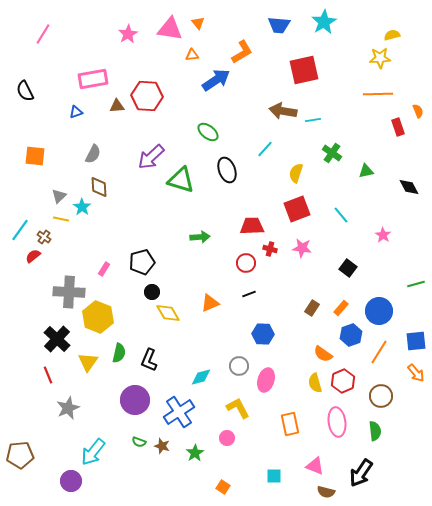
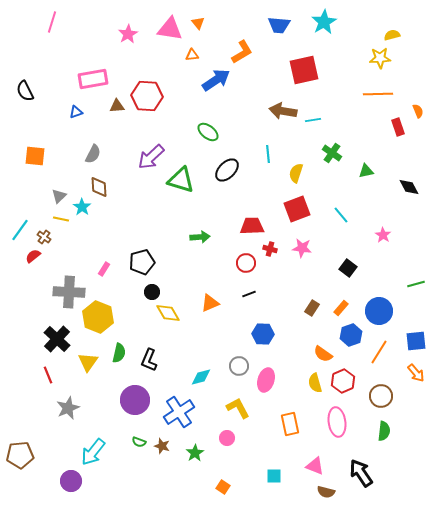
pink line at (43, 34): moved 9 px right, 12 px up; rotated 15 degrees counterclockwise
cyan line at (265, 149): moved 3 px right, 5 px down; rotated 48 degrees counterclockwise
black ellipse at (227, 170): rotated 65 degrees clockwise
green semicircle at (375, 431): moved 9 px right; rotated 12 degrees clockwise
black arrow at (361, 473): rotated 112 degrees clockwise
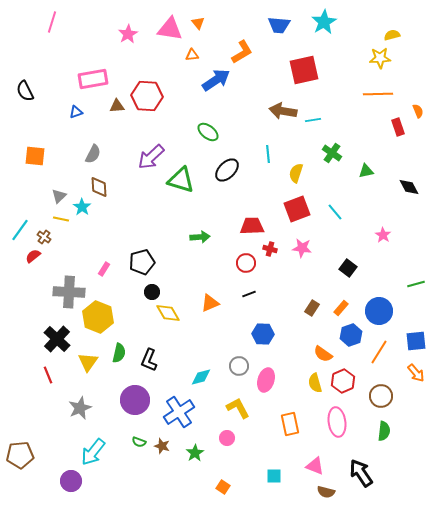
cyan line at (341, 215): moved 6 px left, 3 px up
gray star at (68, 408): moved 12 px right
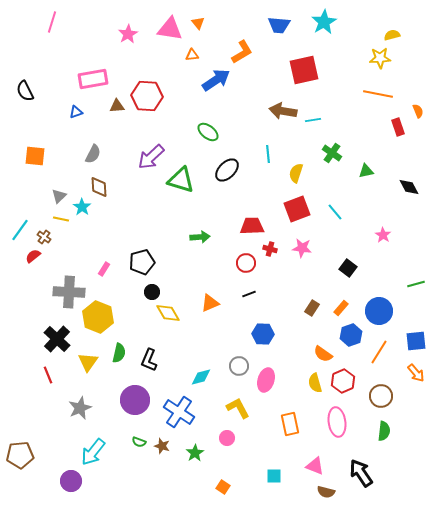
orange line at (378, 94): rotated 12 degrees clockwise
blue cross at (179, 412): rotated 24 degrees counterclockwise
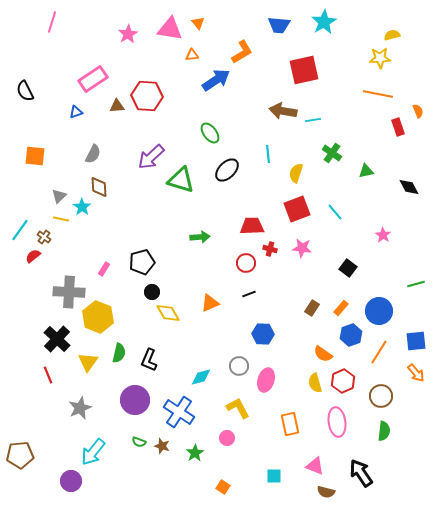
pink rectangle at (93, 79): rotated 24 degrees counterclockwise
green ellipse at (208, 132): moved 2 px right, 1 px down; rotated 15 degrees clockwise
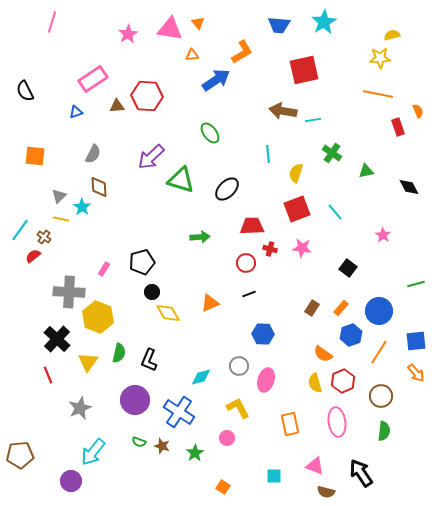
black ellipse at (227, 170): moved 19 px down
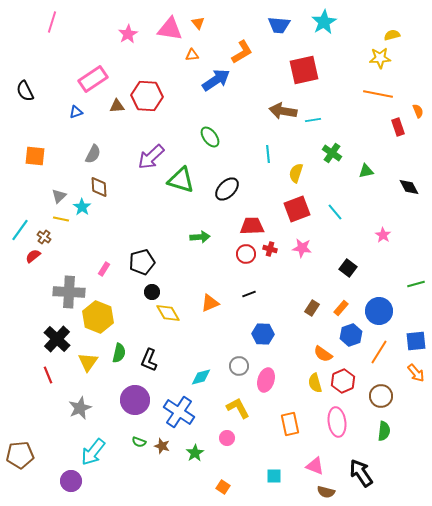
green ellipse at (210, 133): moved 4 px down
red circle at (246, 263): moved 9 px up
